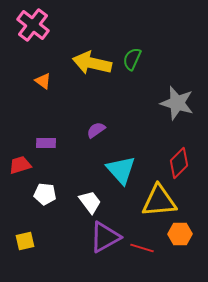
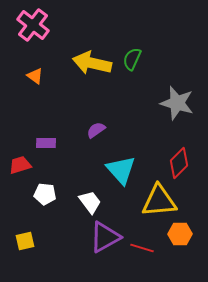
orange triangle: moved 8 px left, 5 px up
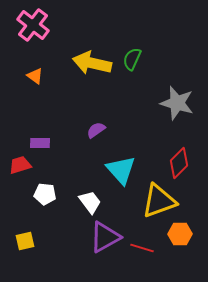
purple rectangle: moved 6 px left
yellow triangle: rotated 15 degrees counterclockwise
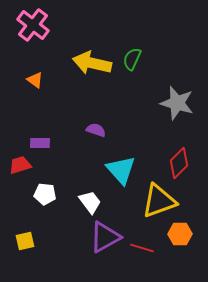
orange triangle: moved 4 px down
purple semicircle: rotated 54 degrees clockwise
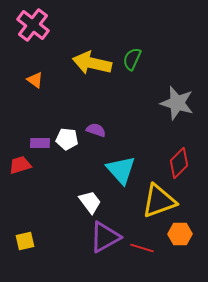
white pentagon: moved 22 px right, 55 px up
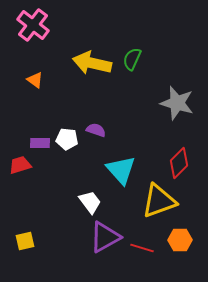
orange hexagon: moved 6 px down
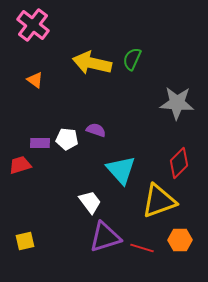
gray star: rotated 12 degrees counterclockwise
purple triangle: rotated 12 degrees clockwise
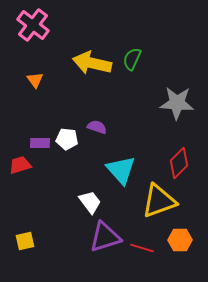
orange triangle: rotated 18 degrees clockwise
purple semicircle: moved 1 px right, 3 px up
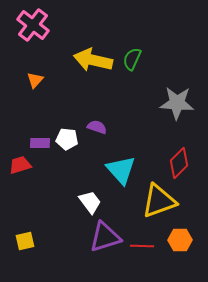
yellow arrow: moved 1 px right, 3 px up
orange triangle: rotated 18 degrees clockwise
red line: moved 2 px up; rotated 15 degrees counterclockwise
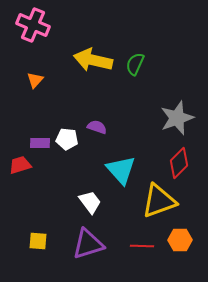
pink cross: rotated 16 degrees counterclockwise
green semicircle: moved 3 px right, 5 px down
gray star: moved 15 px down; rotated 24 degrees counterclockwise
purple triangle: moved 17 px left, 7 px down
yellow square: moved 13 px right; rotated 18 degrees clockwise
